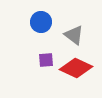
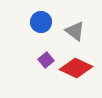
gray triangle: moved 1 px right, 4 px up
purple square: rotated 35 degrees counterclockwise
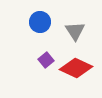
blue circle: moved 1 px left
gray triangle: rotated 20 degrees clockwise
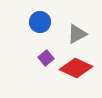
gray triangle: moved 2 px right, 3 px down; rotated 35 degrees clockwise
purple square: moved 2 px up
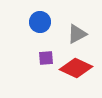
purple square: rotated 35 degrees clockwise
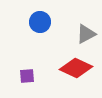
gray triangle: moved 9 px right
purple square: moved 19 px left, 18 px down
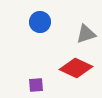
gray triangle: rotated 10 degrees clockwise
purple square: moved 9 px right, 9 px down
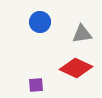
gray triangle: moved 4 px left; rotated 10 degrees clockwise
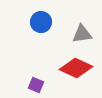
blue circle: moved 1 px right
purple square: rotated 28 degrees clockwise
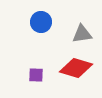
red diamond: rotated 8 degrees counterclockwise
purple square: moved 10 px up; rotated 21 degrees counterclockwise
